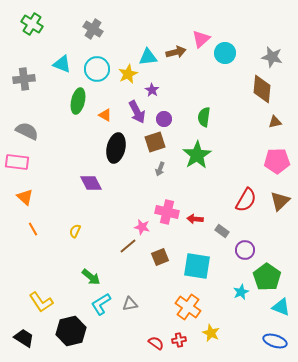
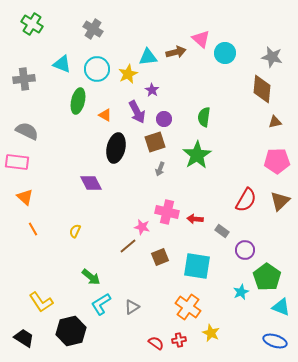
pink triangle at (201, 39): rotated 36 degrees counterclockwise
gray triangle at (130, 304): moved 2 px right, 3 px down; rotated 21 degrees counterclockwise
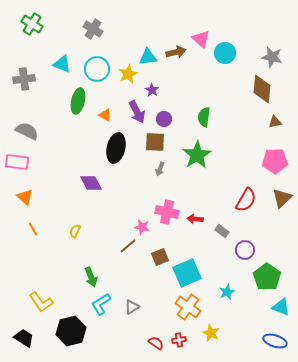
brown square at (155, 142): rotated 20 degrees clockwise
pink pentagon at (277, 161): moved 2 px left
brown triangle at (280, 201): moved 2 px right, 3 px up
cyan square at (197, 266): moved 10 px left, 7 px down; rotated 32 degrees counterclockwise
green arrow at (91, 277): rotated 30 degrees clockwise
cyan star at (241, 292): moved 14 px left
